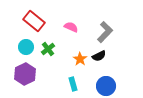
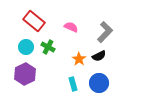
green cross: moved 2 px up; rotated 24 degrees counterclockwise
orange star: moved 1 px left
blue circle: moved 7 px left, 3 px up
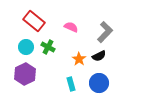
cyan rectangle: moved 2 px left
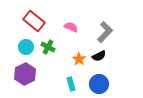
blue circle: moved 1 px down
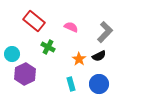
cyan circle: moved 14 px left, 7 px down
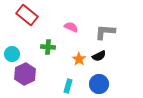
red rectangle: moved 7 px left, 6 px up
gray L-shape: rotated 130 degrees counterclockwise
green cross: rotated 24 degrees counterclockwise
cyan rectangle: moved 3 px left, 2 px down; rotated 32 degrees clockwise
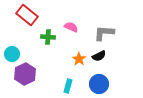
gray L-shape: moved 1 px left, 1 px down
green cross: moved 10 px up
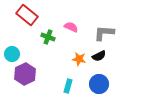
green cross: rotated 16 degrees clockwise
orange star: rotated 24 degrees counterclockwise
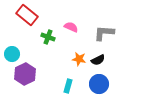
black semicircle: moved 1 px left, 4 px down
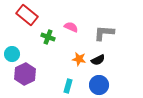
blue circle: moved 1 px down
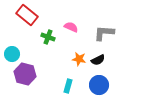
purple hexagon: rotated 20 degrees counterclockwise
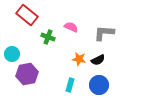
purple hexagon: moved 2 px right; rotated 25 degrees counterclockwise
cyan rectangle: moved 2 px right, 1 px up
